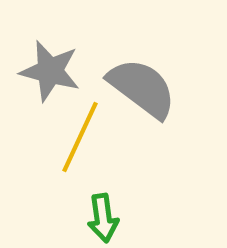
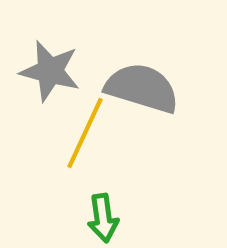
gray semicircle: rotated 20 degrees counterclockwise
yellow line: moved 5 px right, 4 px up
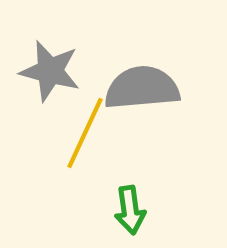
gray semicircle: rotated 22 degrees counterclockwise
green arrow: moved 27 px right, 8 px up
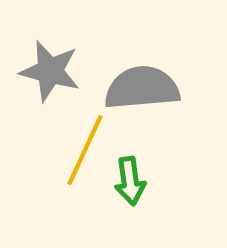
yellow line: moved 17 px down
green arrow: moved 29 px up
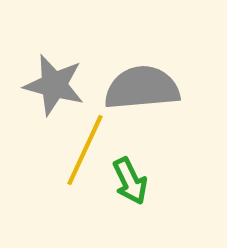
gray star: moved 4 px right, 14 px down
green arrow: rotated 18 degrees counterclockwise
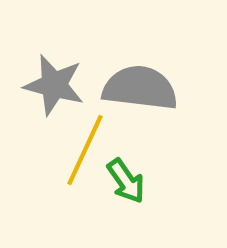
gray semicircle: moved 2 px left; rotated 12 degrees clockwise
green arrow: moved 4 px left; rotated 9 degrees counterclockwise
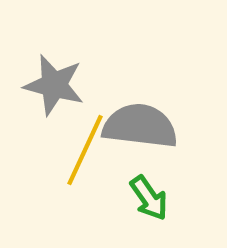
gray semicircle: moved 38 px down
green arrow: moved 23 px right, 17 px down
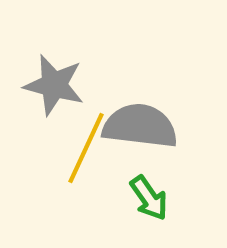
yellow line: moved 1 px right, 2 px up
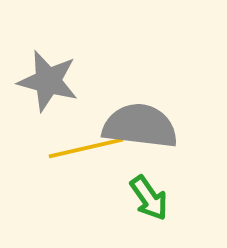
gray star: moved 6 px left, 4 px up
yellow line: rotated 52 degrees clockwise
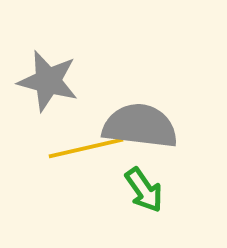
green arrow: moved 5 px left, 8 px up
